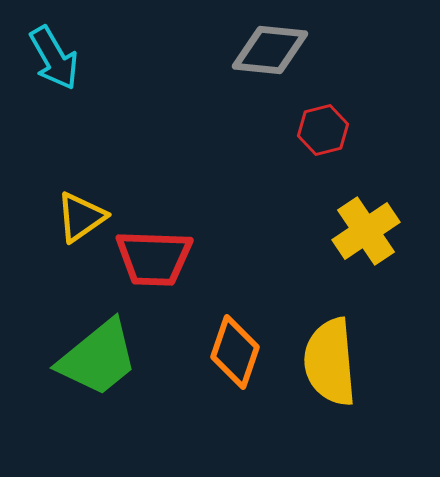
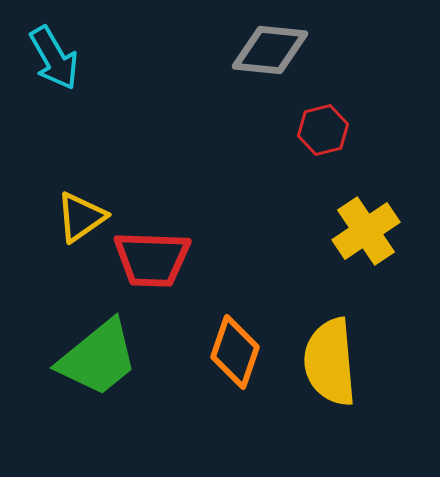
red trapezoid: moved 2 px left, 1 px down
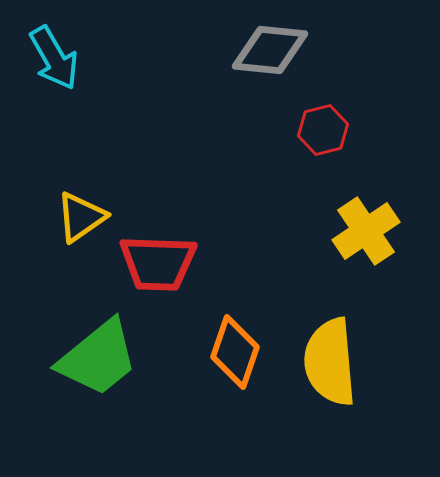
red trapezoid: moved 6 px right, 4 px down
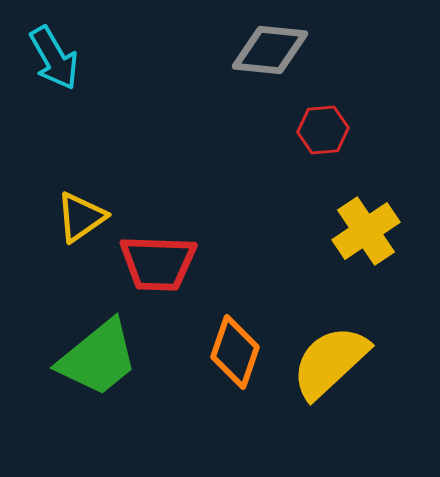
red hexagon: rotated 9 degrees clockwise
yellow semicircle: rotated 52 degrees clockwise
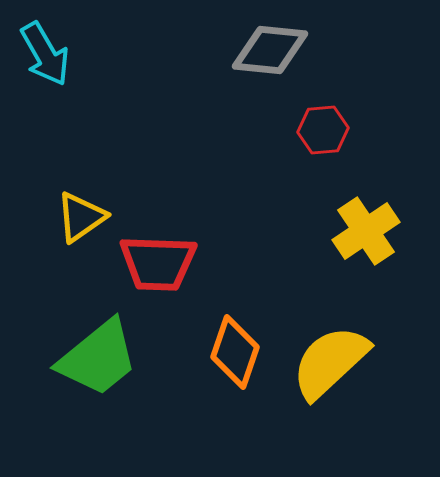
cyan arrow: moved 9 px left, 4 px up
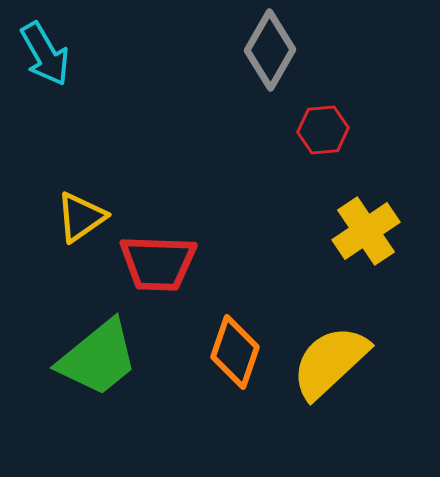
gray diamond: rotated 66 degrees counterclockwise
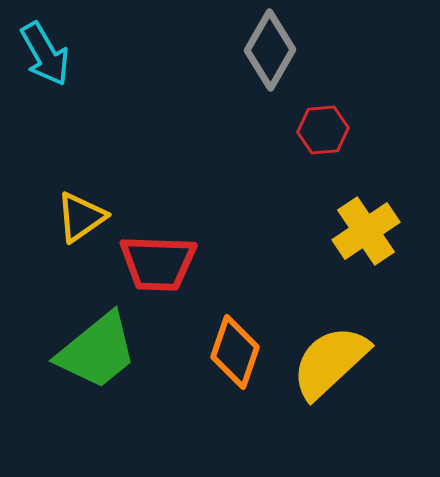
green trapezoid: moved 1 px left, 7 px up
